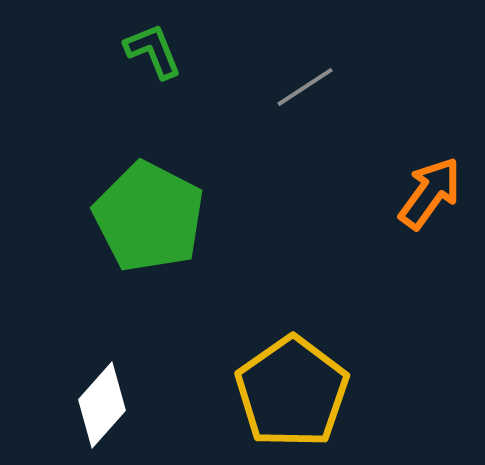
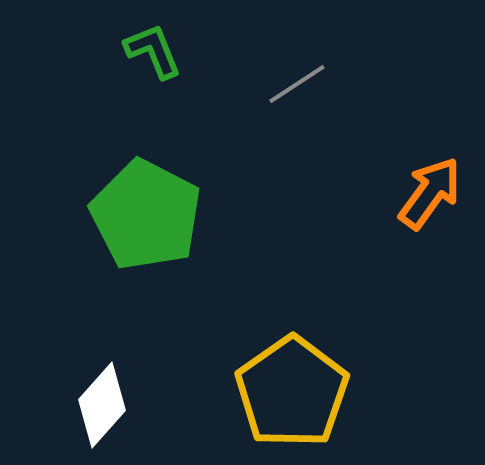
gray line: moved 8 px left, 3 px up
green pentagon: moved 3 px left, 2 px up
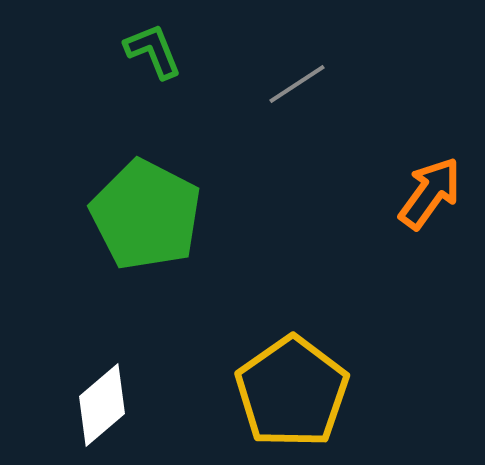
white diamond: rotated 8 degrees clockwise
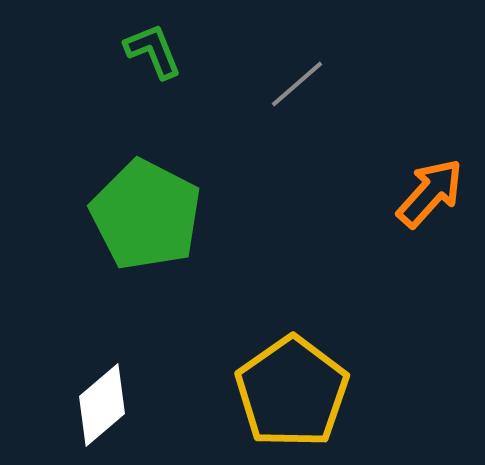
gray line: rotated 8 degrees counterclockwise
orange arrow: rotated 6 degrees clockwise
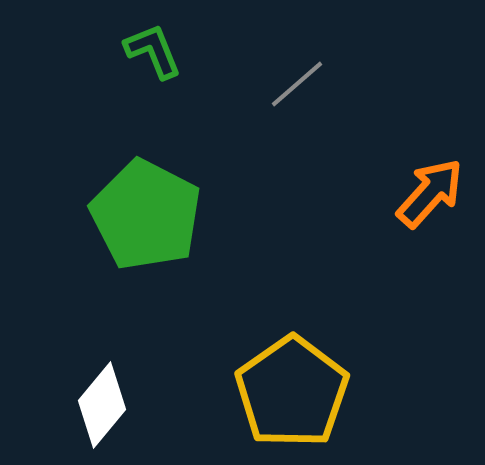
white diamond: rotated 10 degrees counterclockwise
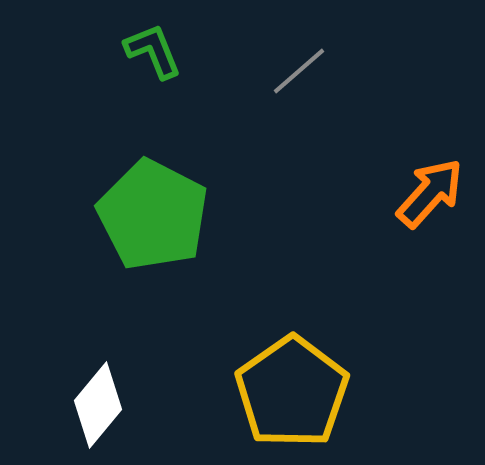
gray line: moved 2 px right, 13 px up
green pentagon: moved 7 px right
white diamond: moved 4 px left
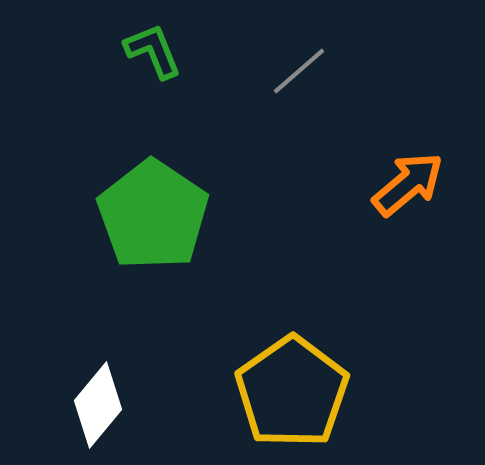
orange arrow: moved 22 px left, 9 px up; rotated 8 degrees clockwise
green pentagon: rotated 7 degrees clockwise
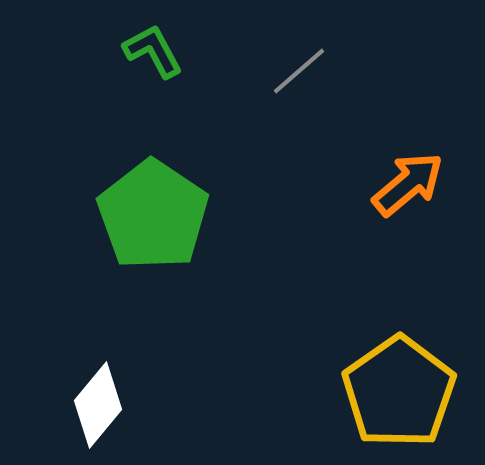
green L-shape: rotated 6 degrees counterclockwise
yellow pentagon: moved 107 px right
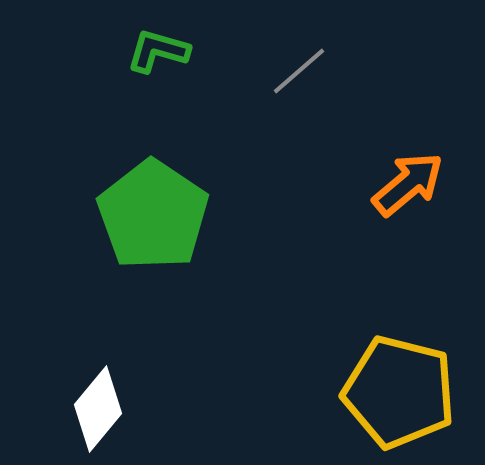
green L-shape: moved 5 px right; rotated 46 degrees counterclockwise
yellow pentagon: rotated 23 degrees counterclockwise
white diamond: moved 4 px down
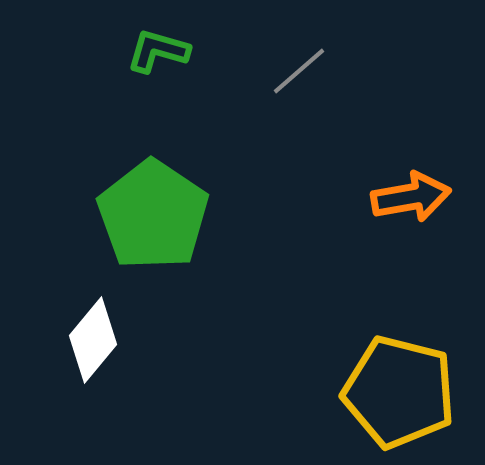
orange arrow: moved 3 px right, 13 px down; rotated 30 degrees clockwise
white diamond: moved 5 px left, 69 px up
